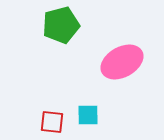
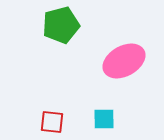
pink ellipse: moved 2 px right, 1 px up
cyan square: moved 16 px right, 4 px down
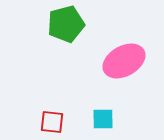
green pentagon: moved 5 px right, 1 px up
cyan square: moved 1 px left
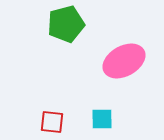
cyan square: moved 1 px left
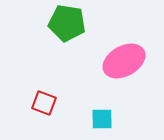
green pentagon: moved 1 px right, 1 px up; rotated 24 degrees clockwise
red square: moved 8 px left, 19 px up; rotated 15 degrees clockwise
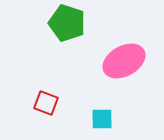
green pentagon: rotated 9 degrees clockwise
red square: moved 2 px right
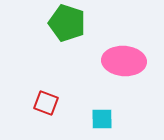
pink ellipse: rotated 33 degrees clockwise
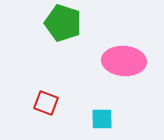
green pentagon: moved 4 px left
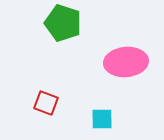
pink ellipse: moved 2 px right, 1 px down; rotated 9 degrees counterclockwise
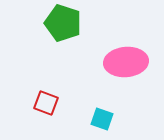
cyan square: rotated 20 degrees clockwise
